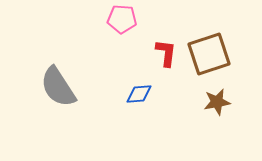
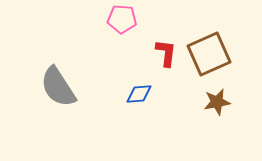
brown square: rotated 6 degrees counterclockwise
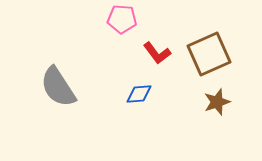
red L-shape: moved 9 px left; rotated 136 degrees clockwise
brown star: rotated 8 degrees counterclockwise
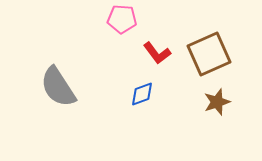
blue diamond: moved 3 px right; rotated 16 degrees counterclockwise
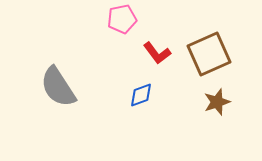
pink pentagon: rotated 16 degrees counterclockwise
blue diamond: moved 1 px left, 1 px down
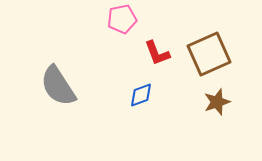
red L-shape: rotated 16 degrees clockwise
gray semicircle: moved 1 px up
